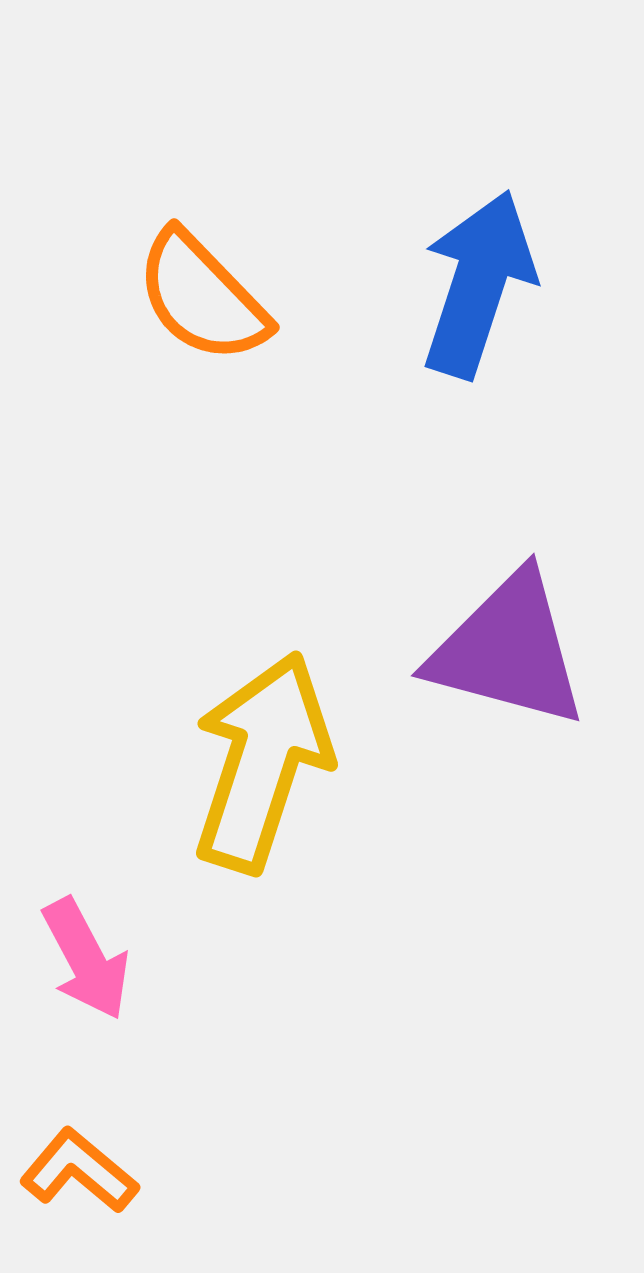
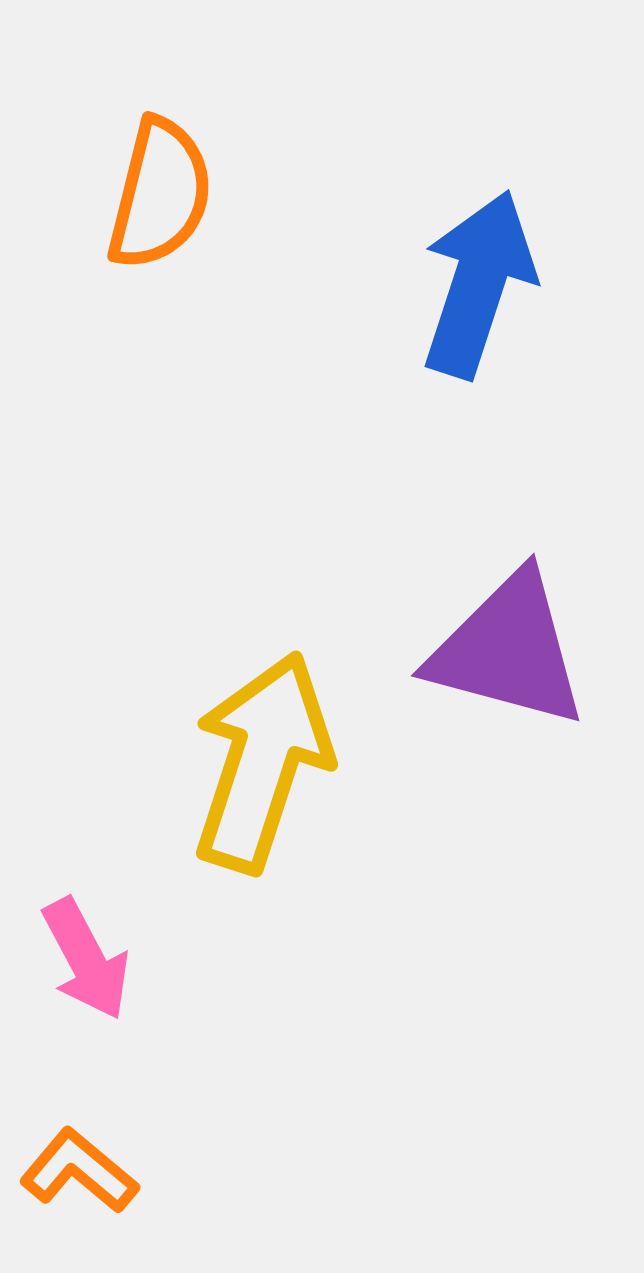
orange semicircle: moved 42 px left, 103 px up; rotated 122 degrees counterclockwise
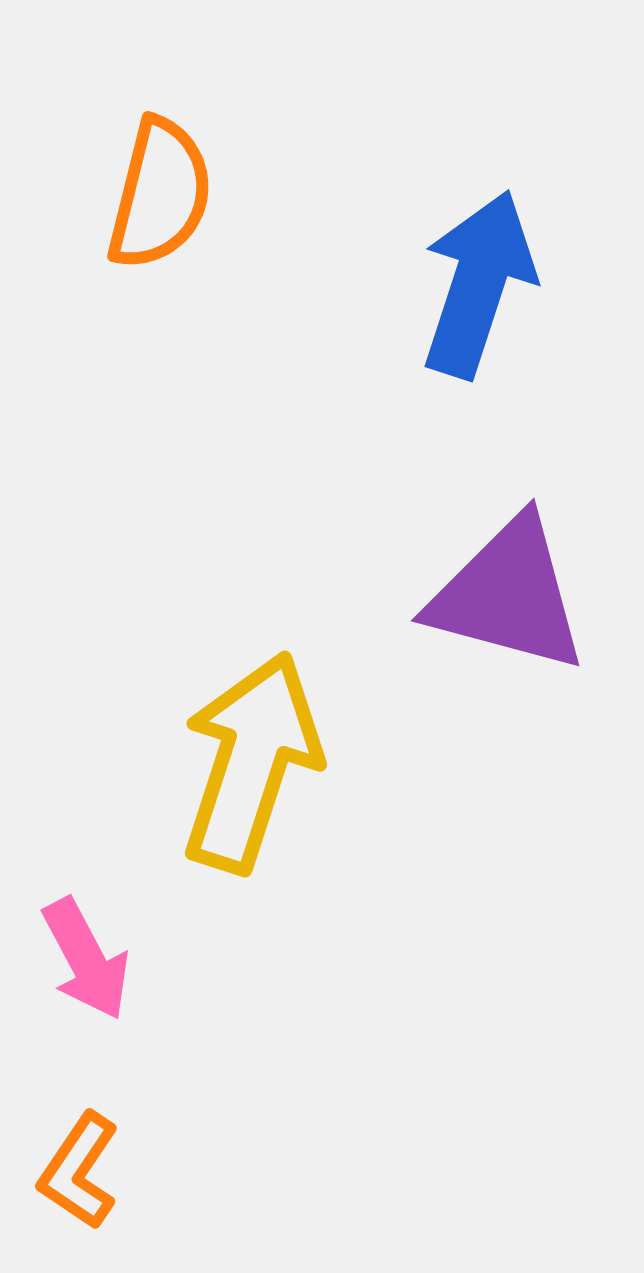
purple triangle: moved 55 px up
yellow arrow: moved 11 px left
orange L-shape: rotated 96 degrees counterclockwise
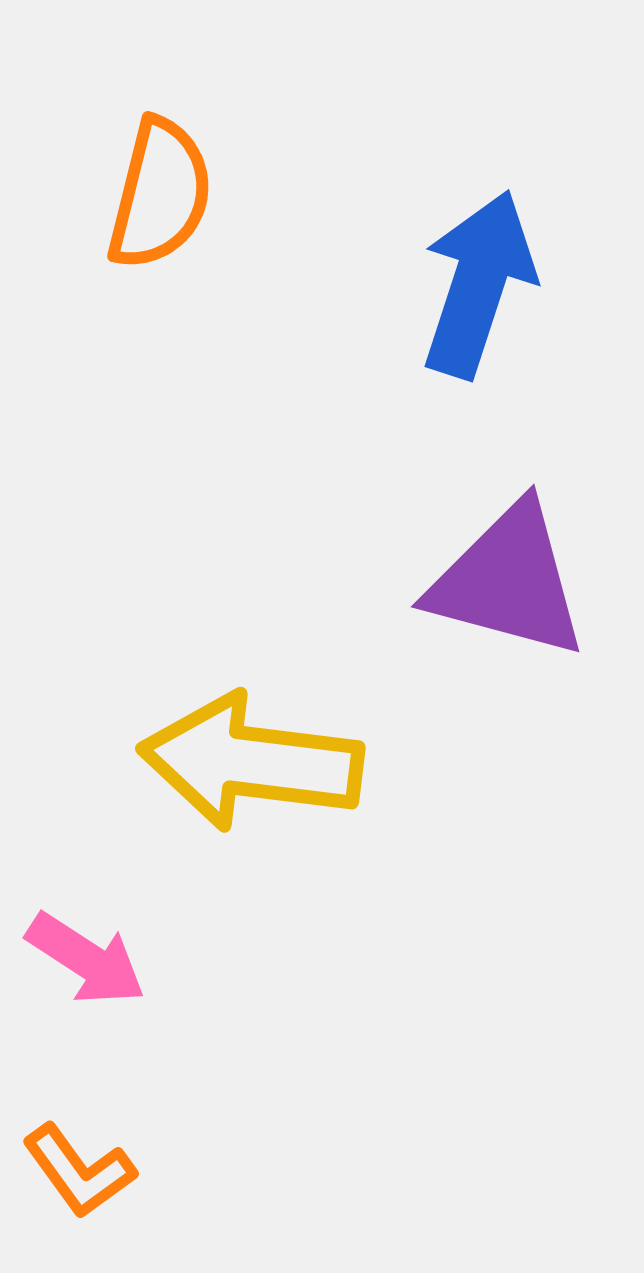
purple triangle: moved 14 px up
yellow arrow: rotated 101 degrees counterclockwise
pink arrow: rotated 29 degrees counterclockwise
orange L-shape: rotated 70 degrees counterclockwise
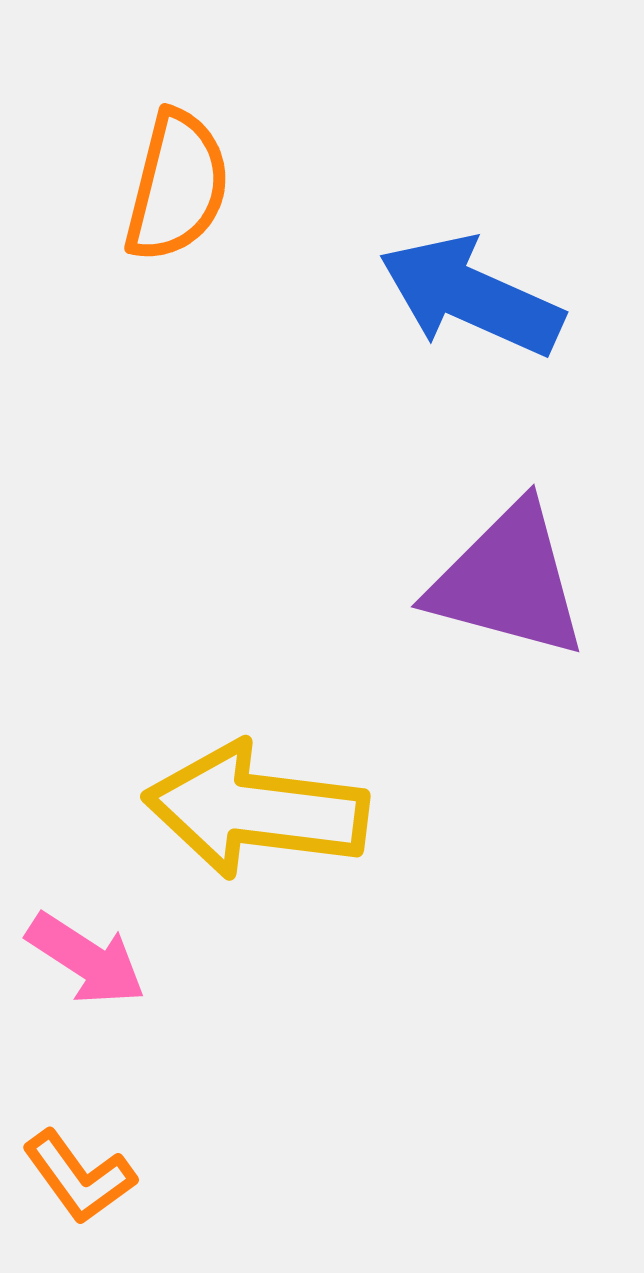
orange semicircle: moved 17 px right, 8 px up
blue arrow: moved 7 px left, 12 px down; rotated 84 degrees counterclockwise
yellow arrow: moved 5 px right, 48 px down
orange L-shape: moved 6 px down
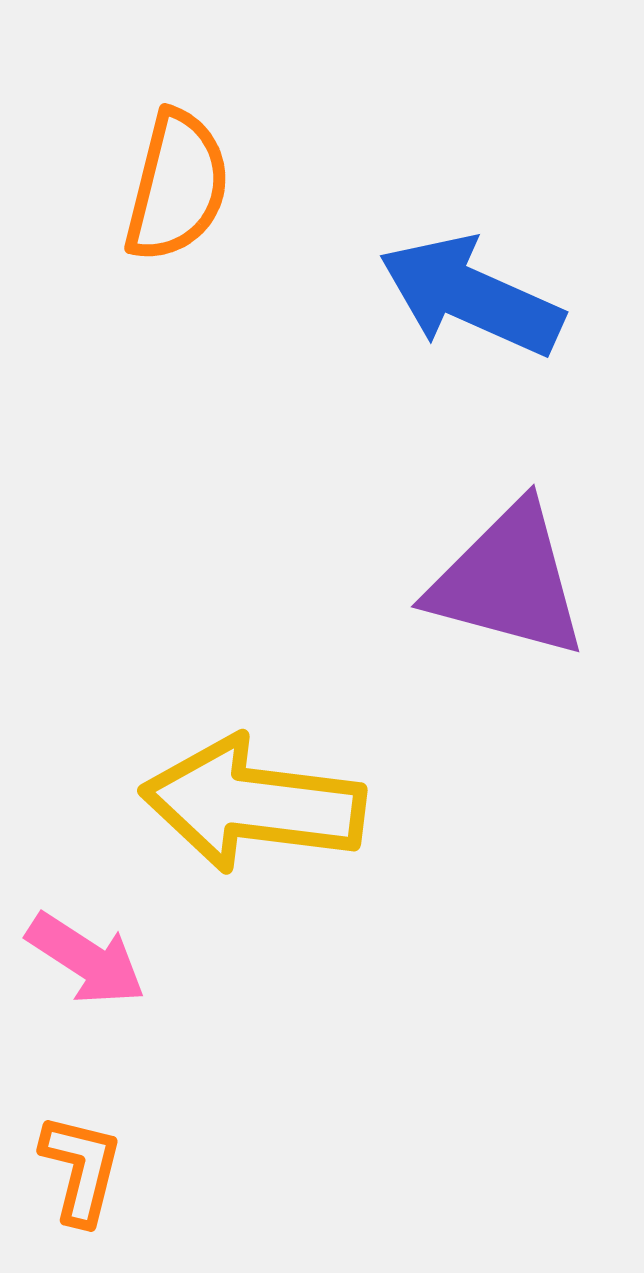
yellow arrow: moved 3 px left, 6 px up
orange L-shape: moved 2 px right, 8 px up; rotated 130 degrees counterclockwise
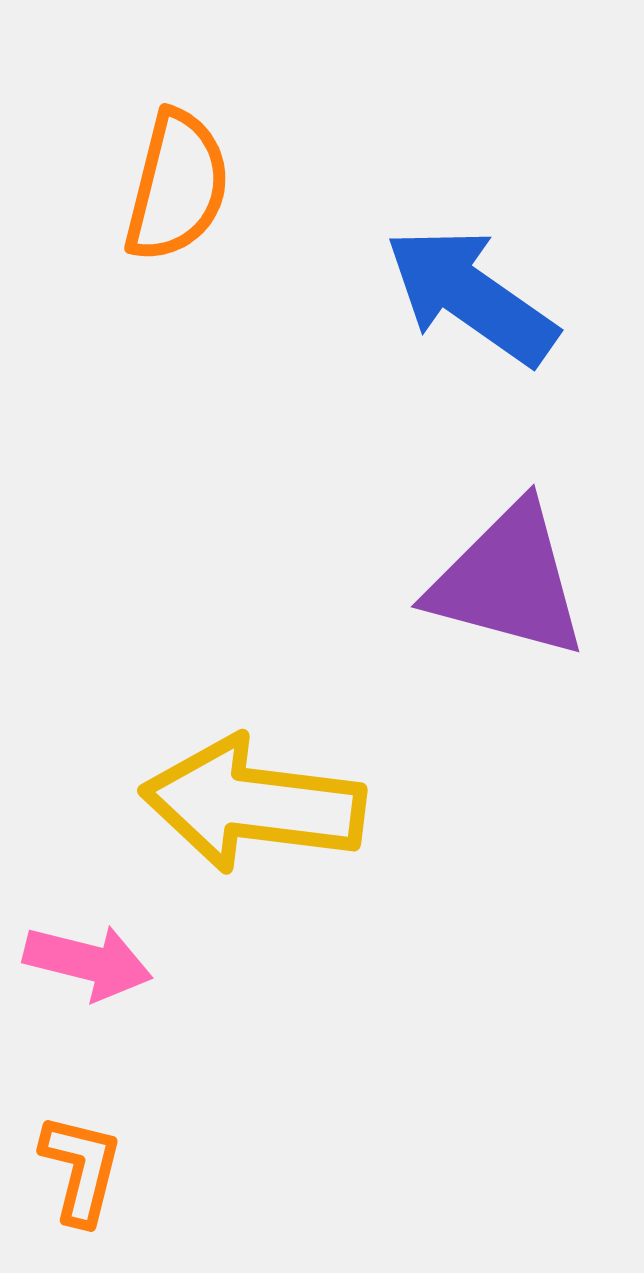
blue arrow: rotated 11 degrees clockwise
pink arrow: moved 2 px right, 3 px down; rotated 19 degrees counterclockwise
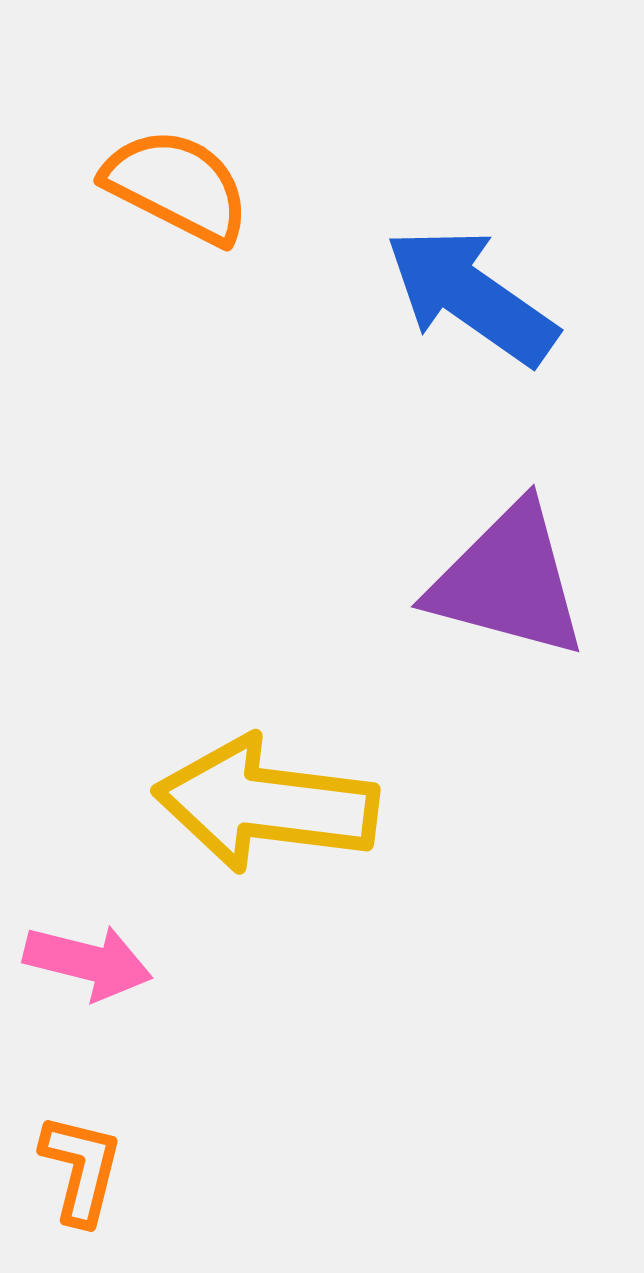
orange semicircle: rotated 77 degrees counterclockwise
yellow arrow: moved 13 px right
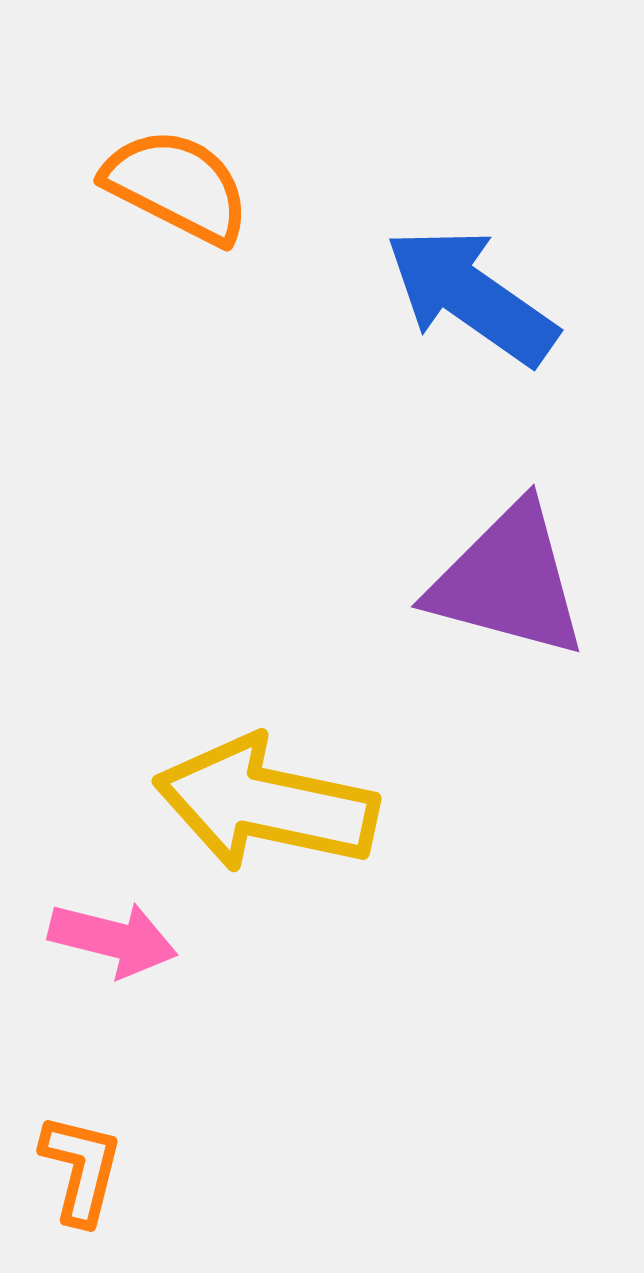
yellow arrow: rotated 5 degrees clockwise
pink arrow: moved 25 px right, 23 px up
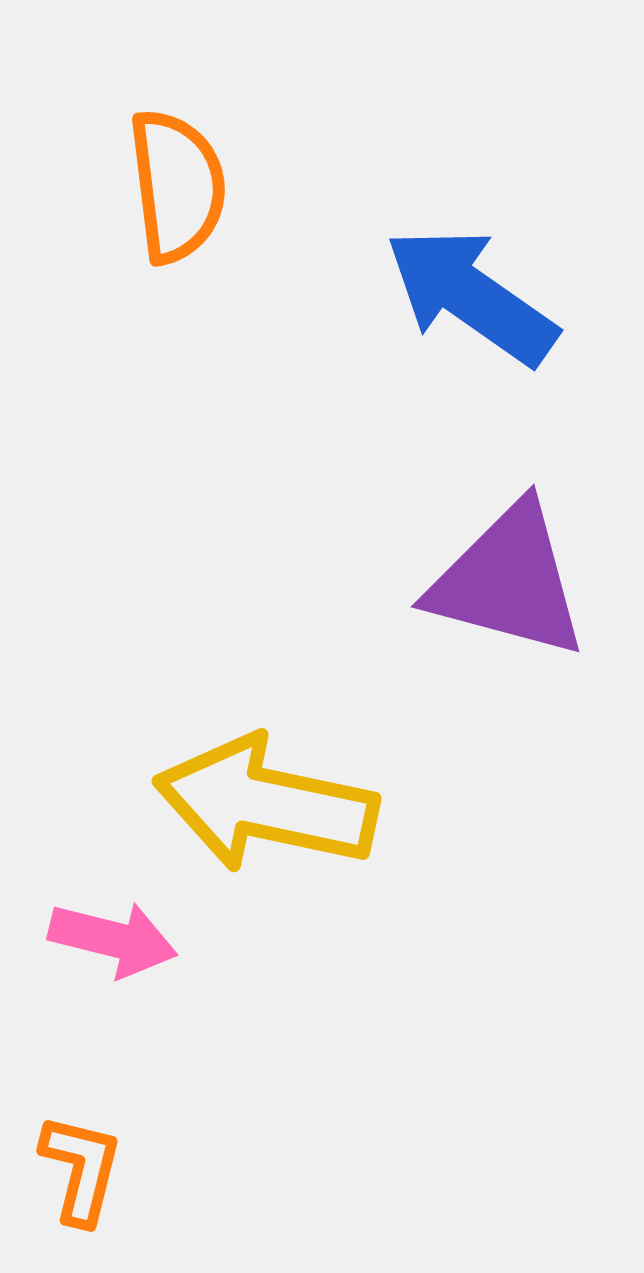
orange semicircle: rotated 56 degrees clockwise
